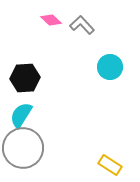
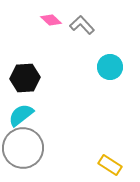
cyan semicircle: rotated 20 degrees clockwise
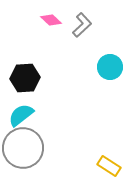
gray L-shape: rotated 90 degrees clockwise
yellow rectangle: moved 1 px left, 1 px down
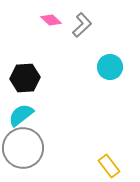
yellow rectangle: rotated 20 degrees clockwise
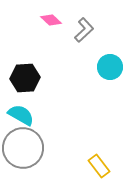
gray L-shape: moved 2 px right, 5 px down
cyan semicircle: rotated 68 degrees clockwise
yellow rectangle: moved 10 px left
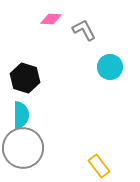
pink diamond: moved 1 px up; rotated 40 degrees counterclockwise
gray L-shape: rotated 75 degrees counterclockwise
black hexagon: rotated 20 degrees clockwise
cyan semicircle: rotated 60 degrees clockwise
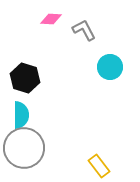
gray circle: moved 1 px right
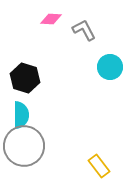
gray circle: moved 2 px up
